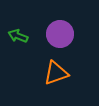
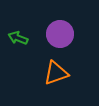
green arrow: moved 2 px down
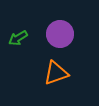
green arrow: rotated 54 degrees counterclockwise
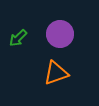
green arrow: rotated 12 degrees counterclockwise
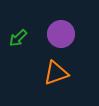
purple circle: moved 1 px right
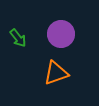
green arrow: rotated 84 degrees counterclockwise
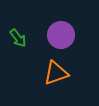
purple circle: moved 1 px down
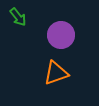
green arrow: moved 21 px up
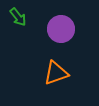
purple circle: moved 6 px up
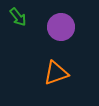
purple circle: moved 2 px up
